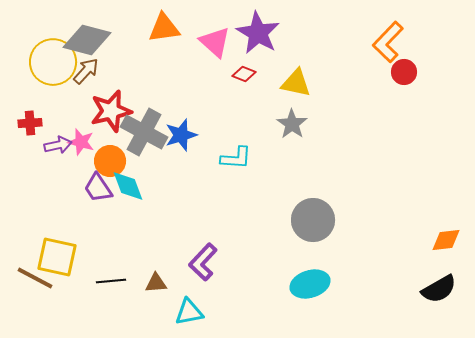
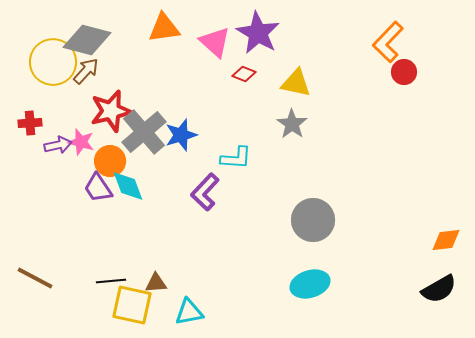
gray cross: rotated 21 degrees clockwise
yellow square: moved 75 px right, 48 px down
purple L-shape: moved 2 px right, 70 px up
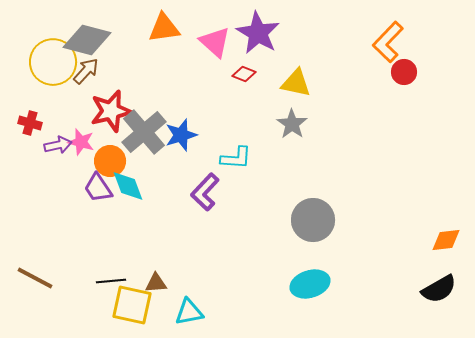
red cross: rotated 20 degrees clockwise
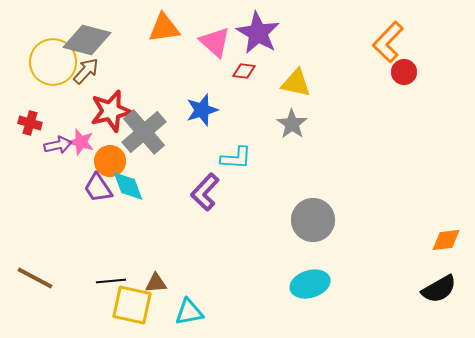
red diamond: moved 3 px up; rotated 15 degrees counterclockwise
blue star: moved 21 px right, 25 px up
